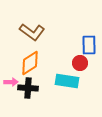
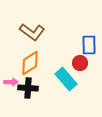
cyan rectangle: moved 1 px left, 2 px up; rotated 40 degrees clockwise
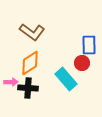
red circle: moved 2 px right
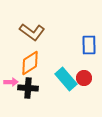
red circle: moved 2 px right, 15 px down
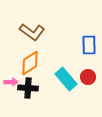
red circle: moved 4 px right, 1 px up
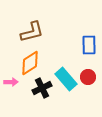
brown L-shape: rotated 50 degrees counterclockwise
black cross: moved 14 px right; rotated 30 degrees counterclockwise
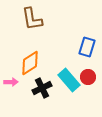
brown L-shape: moved 13 px up; rotated 95 degrees clockwise
blue rectangle: moved 2 px left, 2 px down; rotated 18 degrees clockwise
cyan rectangle: moved 3 px right, 1 px down
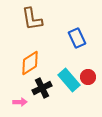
blue rectangle: moved 10 px left, 9 px up; rotated 42 degrees counterclockwise
pink arrow: moved 9 px right, 20 px down
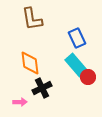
orange diamond: rotated 65 degrees counterclockwise
cyan rectangle: moved 7 px right, 15 px up
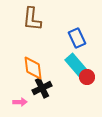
brown L-shape: rotated 15 degrees clockwise
orange diamond: moved 3 px right, 5 px down
red circle: moved 1 px left
